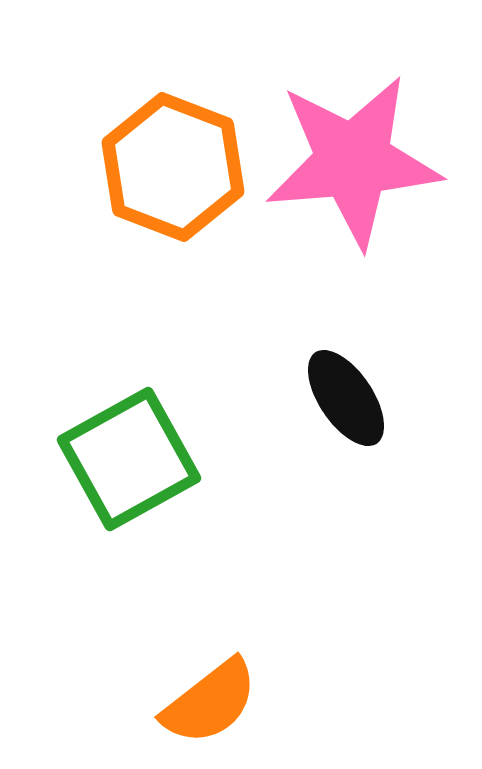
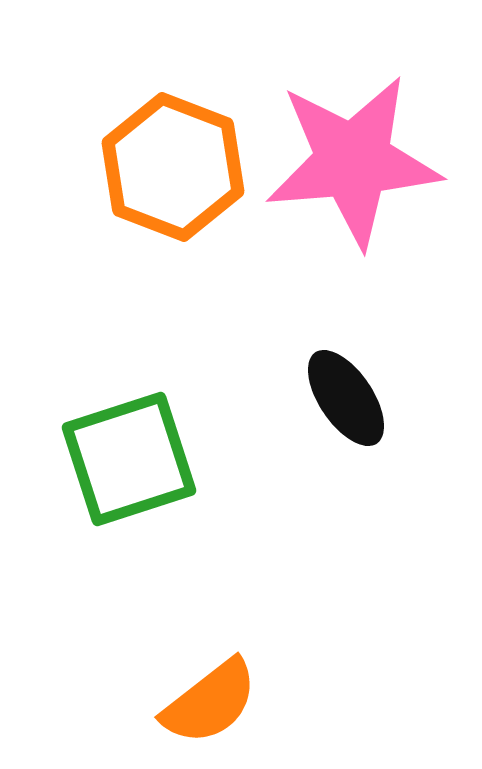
green square: rotated 11 degrees clockwise
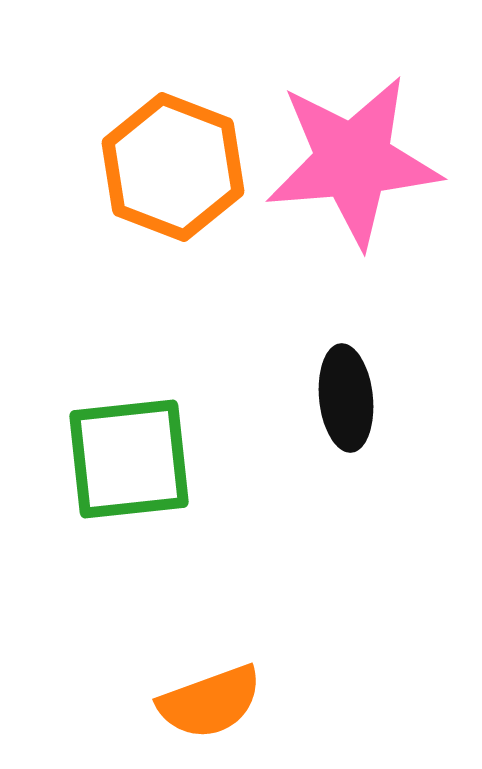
black ellipse: rotated 28 degrees clockwise
green square: rotated 12 degrees clockwise
orange semicircle: rotated 18 degrees clockwise
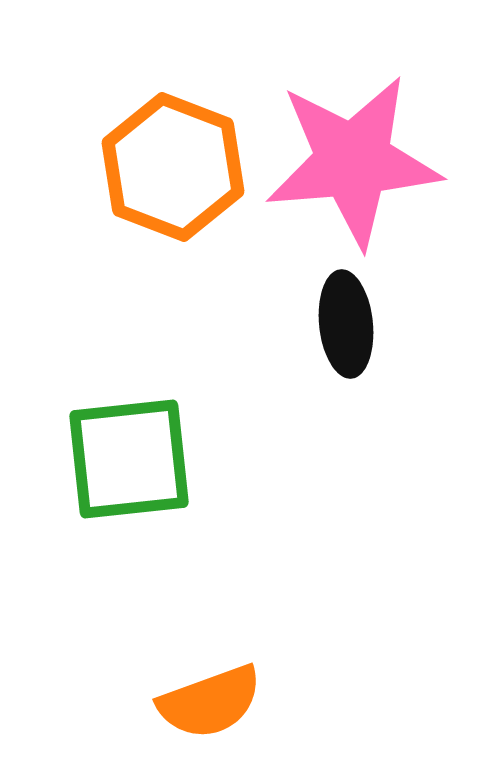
black ellipse: moved 74 px up
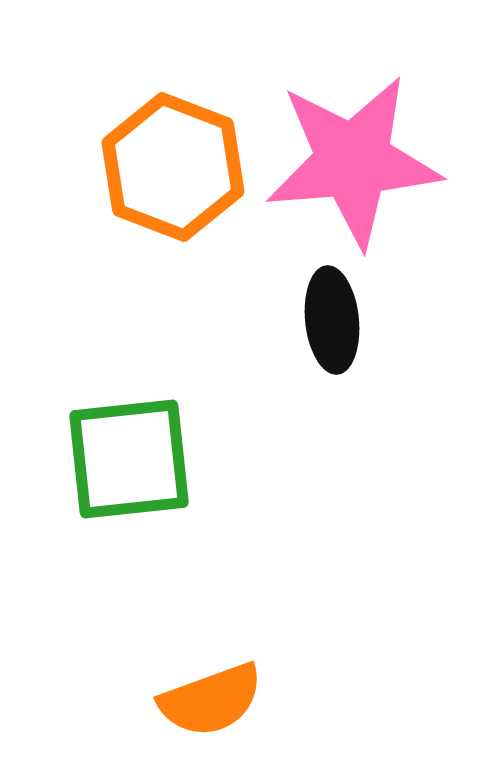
black ellipse: moved 14 px left, 4 px up
orange semicircle: moved 1 px right, 2 px up
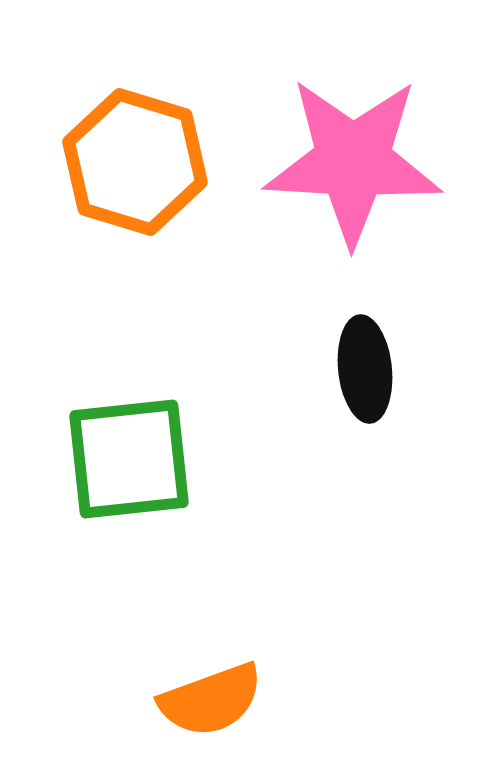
pink star: rotated 8 degrees clockwise
orange hexagon: moved 38 px left, 5 px up; rotated 4 degrees counterclockwise
black ellipse: moved 33 px right, 49 px down
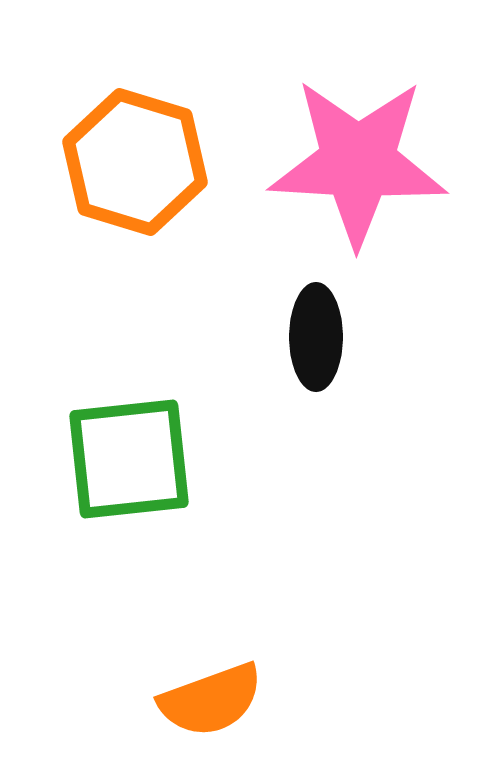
pink star: moved 5 px right, 1 px down
black ellipse: moved 49 px left, 32 px up; rotated 6 degrees clockwise
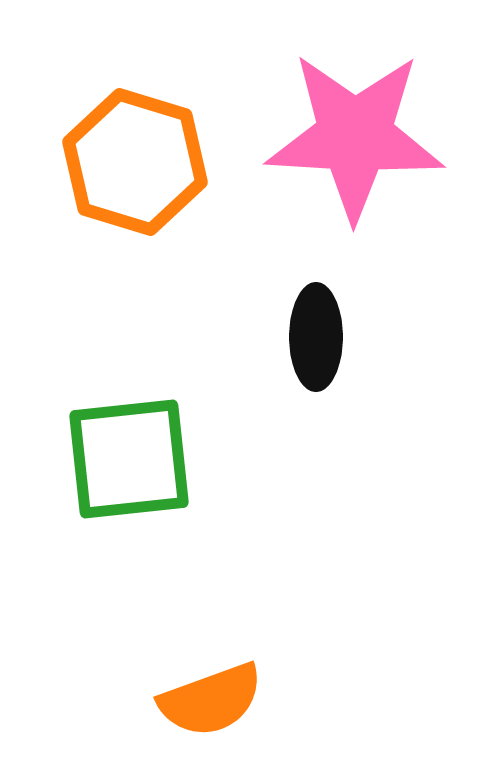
pink star: moved 3 px left, 26 px up
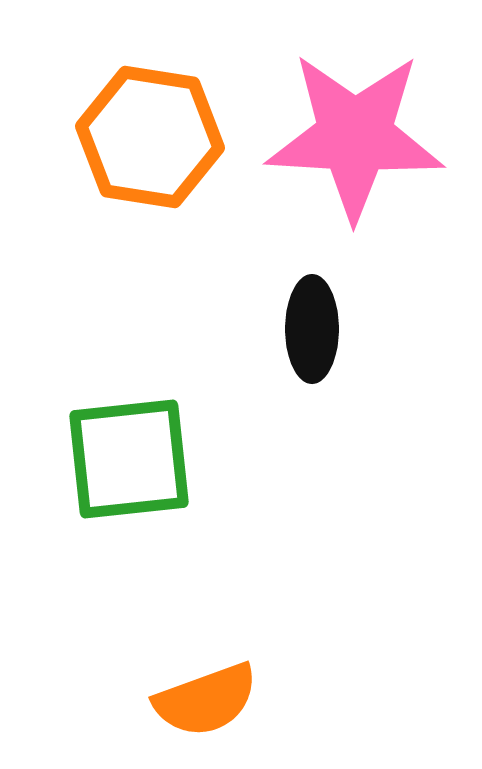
orange hexagon: moved 15 px right, 25 px up; rotated 8 degrees counterclockwise
black ellipse: moved 4 px left, 8 px up
orange semicircle: moved 5 px left
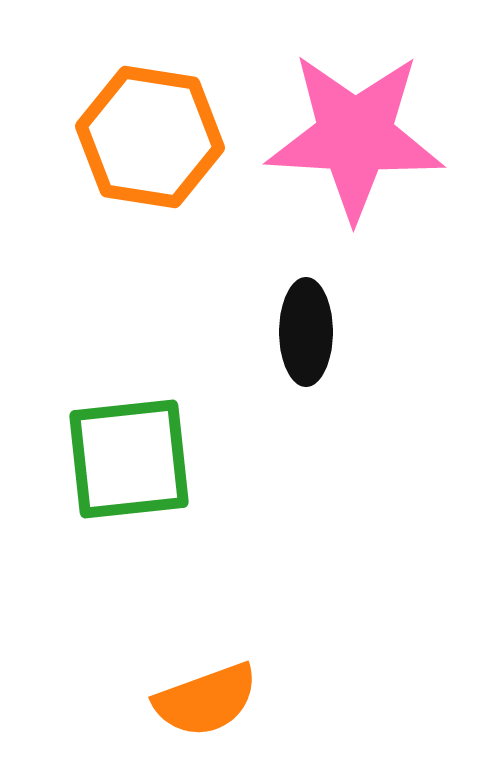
black ellipse: moved 6 px left, 3 px down
